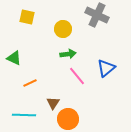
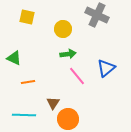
orange line: moved 2 px left, 1 px up; rotated 16 degrees clockwise
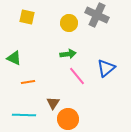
yellow circle: moved 6 px right, 6 px up
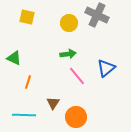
orange line: rotated 64 degrees counterclockwise
orange circle: moved 8 px right, 2 px up
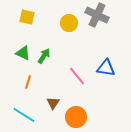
green arrow: moved 24 px left, 2 px down; rotated 49 degrees counterclockwise
green triangle: moved 9 px right, 5 px up
blue triangle: rotated 48 degrees clockwise
cyan line: rotated 30 degrees clockwise
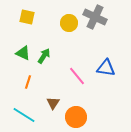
gray cross: moved 2 px left, 2 px down
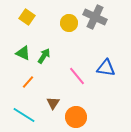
yellow square: rotated 21 degrees clockwise
orange line: rotated 24 degrees clockwise
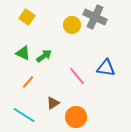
yellow circle: moved 3 px right, 2 px down
green arrow: rotated 21 degrees clockwise
brown triangle: rotated 24 degrees clockwise
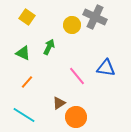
green arrow: moved 5 px right, 9 px up; rotated 28 degrees counterclockwise
orange line: moved 1 px left
brown triangle: moved 6 px right
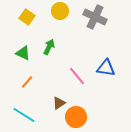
yellow circle: moved 12 px left, 14 px up
